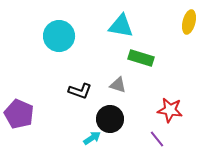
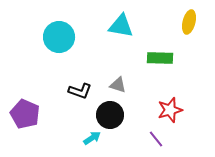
cyan circle: moved 1 px down
green rectangle: moved 19 px right; rotated 15 degrees counterclockwise
red star: rotated 25 degrees counterclockwise
purple pentagon: moved 6 px right
black circle: moved 4 px up
purple line: moved 1 px left
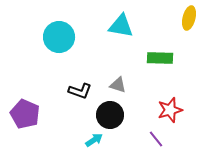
yellow ellipse: moved 4 px up
cyan arrow: moved 2 px right, 2 px down
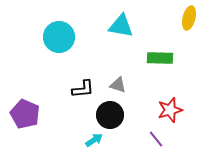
black L-shape: moved 3 px right, 2 px up; rotated 25 degrees counterclockwise
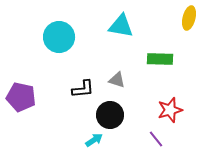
green rectangle: moved 1 px down
gray triangle: moved 1 px left, 5 px up
purple pentagon: moved 4 px left, 17 px up; rotated 12 degrees counterclockwise
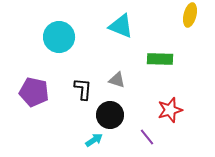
yellow ellipse: moved 1 px right, 3 px up
cyan triangle: rotated 12 degrees clockwise
black L-shape: rotated 80 degrees counterclockwise
purple pentagon: moved 13 px right, 5 px up
purple line: moved 9 px left, 2 px up
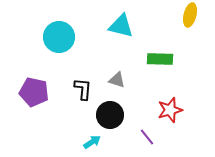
cyan triangle: rotated 8 degrees counterclockwise
cyan arrow: moved 2 px left, 2 px down
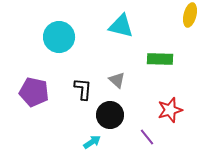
gray triangle: rotated 24 degrees clockwise
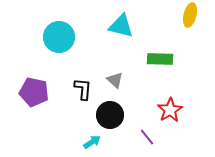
gray triangle: moved 2 px left
red star: rotated 15 degrees counterclockwise
